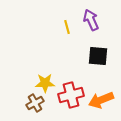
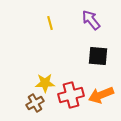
purple arrow: rotated 15 degrees counterclockwise
yellow line: moved 17 px left, 4 px up
orange arrow: moved 5 px up
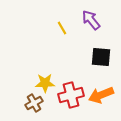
yellow line: moved 12 px right, 5 px down; rotated 16 degrees counterclockwise
black square: moved 3 px right, 1 px down
brown cross: moved 1 px left
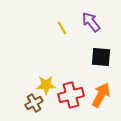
purple arrow: moved 2 px down
yellow star: moved 1 px right, 2 px down
orange arrow: rotated 140 degrees clockwise
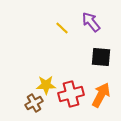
yellow line: rotated 16 degrees counterclockwise
red cross: moved 1 px up
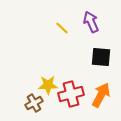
purple arrow: rotated 15 degrees clockwise
yellow star: moved 2 px right
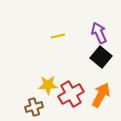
purple arrow: moved 8 px right, 11 px down
yellow line: moved 4 px left, 8 px down; rotated 56 degrees counterclockwise
black square: rotated 35 degrees clockwise
red cross: rotated 15 degrees counterclockwise
brown cross: moved 4 px down; rotated 12 degrees clockwise
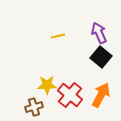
yellow star: moved 1 px left
red cross: moved 1 px left, 1 px down; rotated 20 degrees counterclockwise
